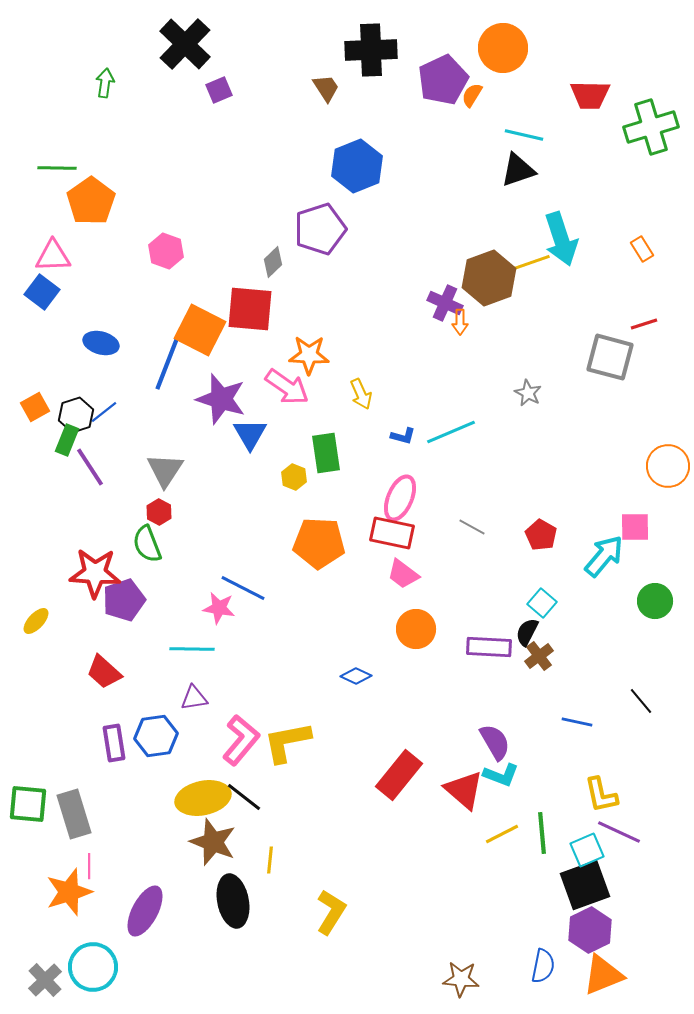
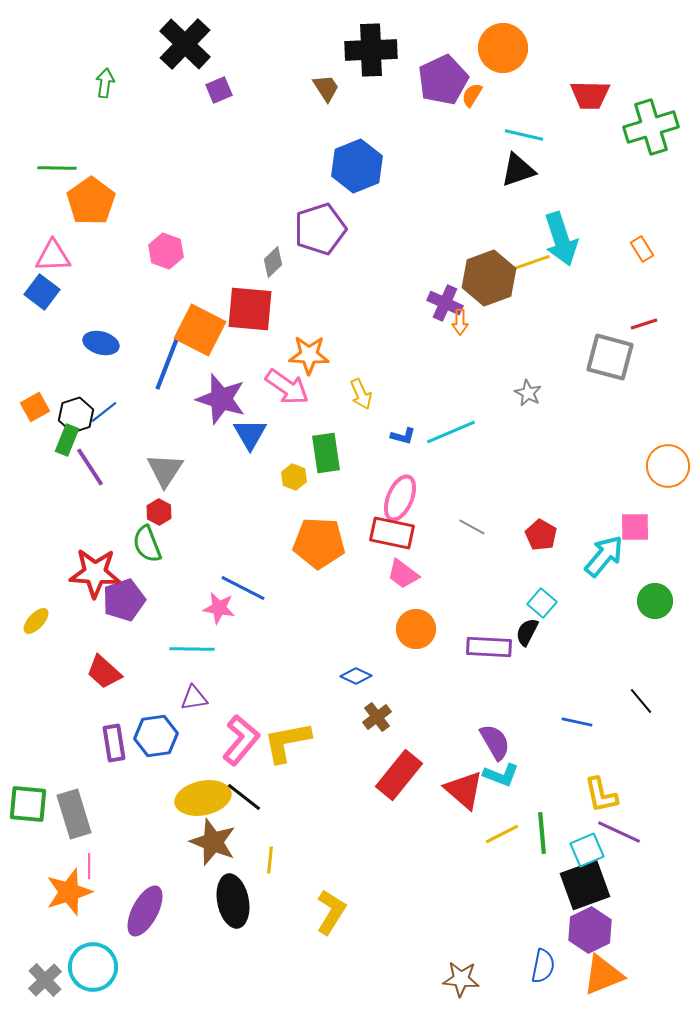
brown cross at (539, 656): moved 162 px left, 61 px down
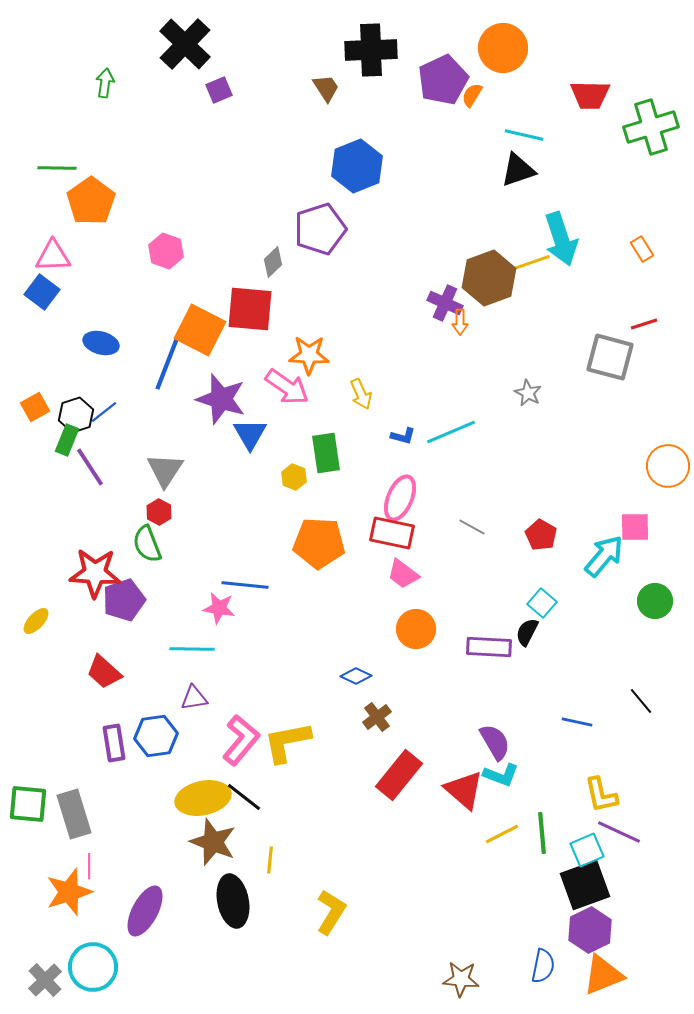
blue line at (243, 588): moved 2 px right, 3 px up; rotated 21 degrees counterclockwise
